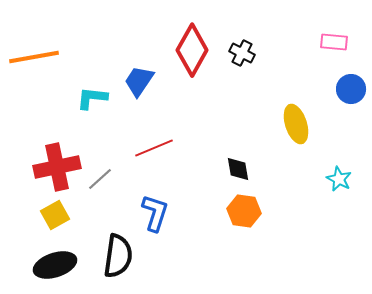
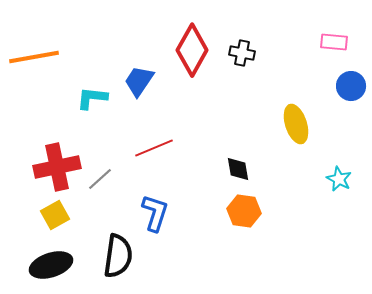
black cross: rotated 15 degrees counterclockwise
blue circle: moved 3 px up
black ellipse: moved 4 px left
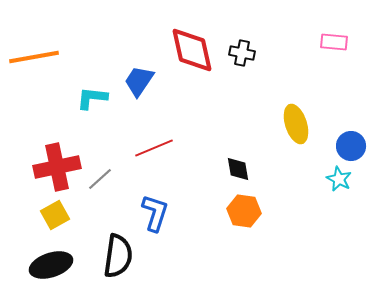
red diamond: rotated 42 degrees counterclockwise
blue circle: moved 60 px down
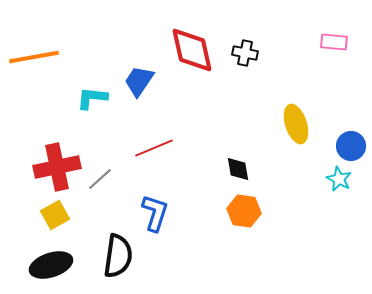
black cross: moved 3 px right
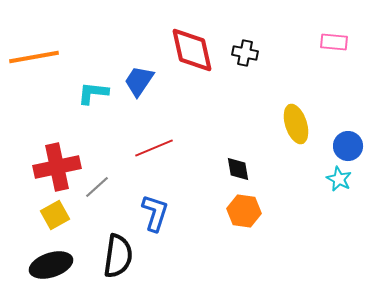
cyan L-shape: moved 1 px right, 5 px up
blue circle: moved 3 px left
gray line: moved 3 px left, 8 px down
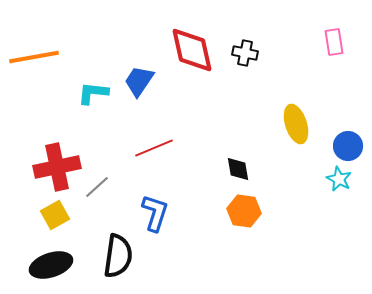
pink rectangle: rotated 76 degrees clockwise
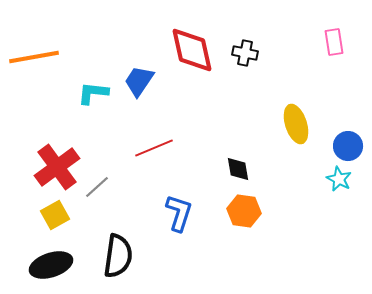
red cross: rotated 24 degrees counterclockwise
blue L-shape: moved 24 px right
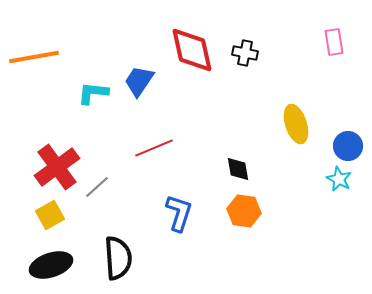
yellow square: moved 5 px left
black semicircle: moved 2 px down; rotated 12 degrees counterclockwise
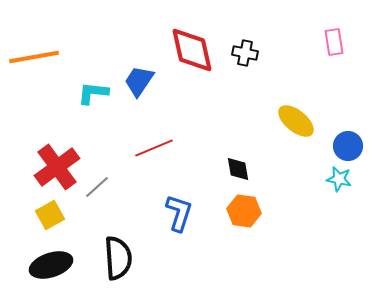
yellow ellipse: moved 3 px up; rotated 33 degrees counterclockwise
cyan star: rotated 15 degrees counterclockwise
